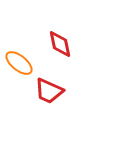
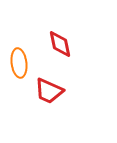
orange ellipse: rotated 44 degrees clockwise
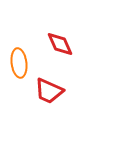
red diamond: rotated 12 degrees counterclockwise
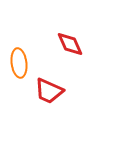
red diamond: moved 10 px right
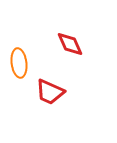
red trapezoid: moved 1 px right, 1 px down
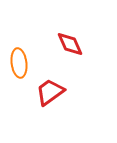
red trapezoid: rotated 120 degrees clockwise
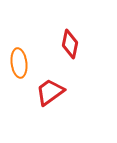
red diamond: rotated 36 degrees clockwise
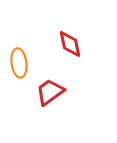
red diamond: rotated 24 degrees counterclockwise
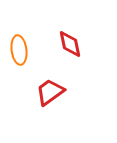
orange ellipse: moved 13 px up
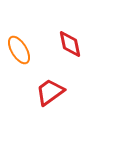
orange ellipse: rotated 24 degrees counterclockwise
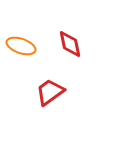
orange ellipse: moved 2 px right, 4 px up; rotated 40 degrees counterclockwise
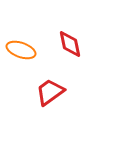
orange ellipse: moved 4 px down
